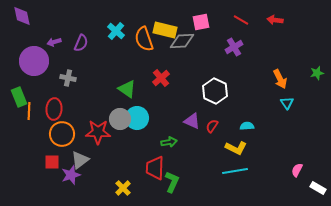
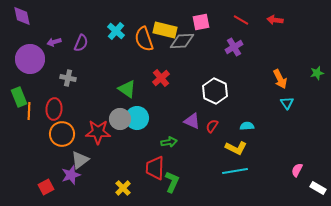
purple circle: moved 4 px left, 2 px up
red square: moved 6 px left, 25 px down; rotated 28 degrees counterclockwise
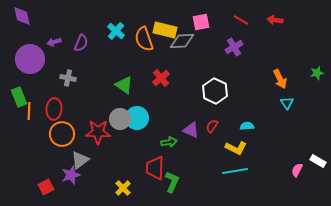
green triangle: moved 3 px left, 4 px up
purple triangle: moved 1 px left, 9 px down
white rectangle: moved 27 px up
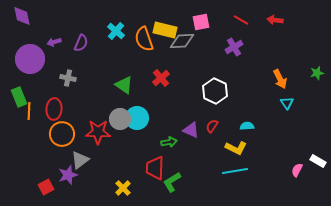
purple star: moved 3 px left
green L-shape: rotated 145 degrees counterclockwise
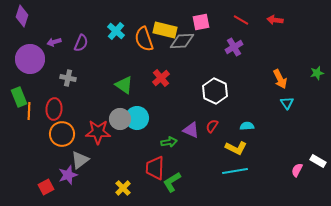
purple diamond: rotated 30 degrees clockwise
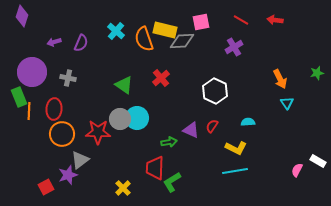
purple circle: moved 2 px right, 13 px down
cyan semicircle: moved 1 px right, 4 px up
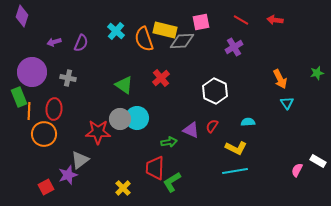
orange circle: moved 18 px left
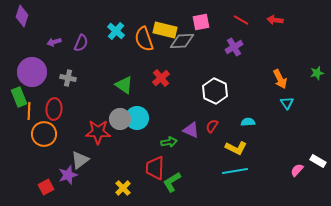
pink semicircle: rotated 16 degrees clockwise
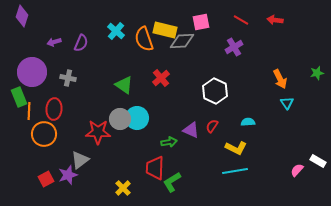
red square: moved 8 px up
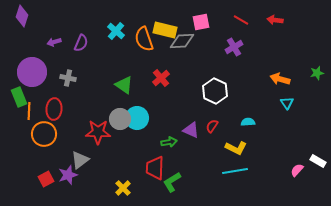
orange arrow: rotated 132 degrees clockwise
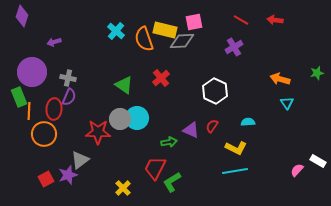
pink square: moved 7 px left
purple semicircle: moved 12 px left, 54 px down
red trapezoid: rotated 25 degrees clockwise
